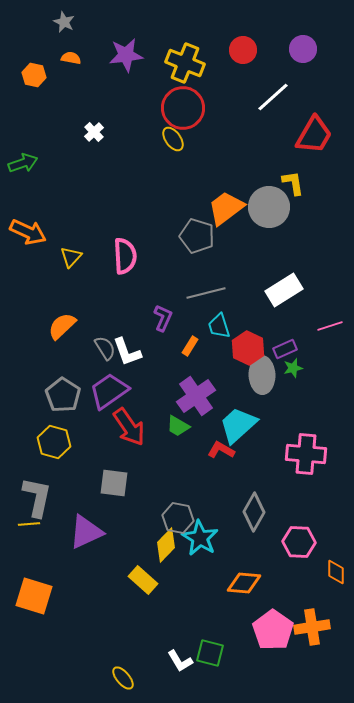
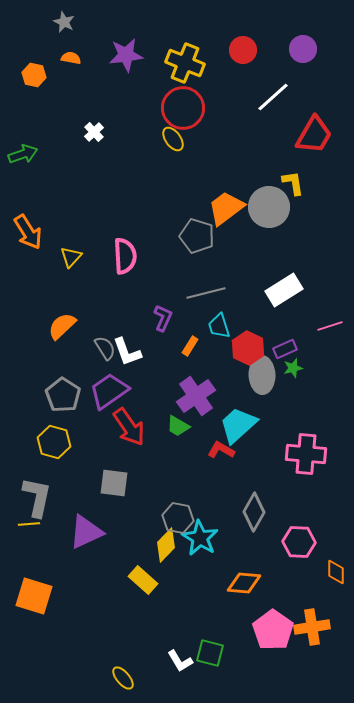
green arrow at (23, 163): moved 9 px up
orange arrow at (28, 232): rotated 33 degrees clockwise
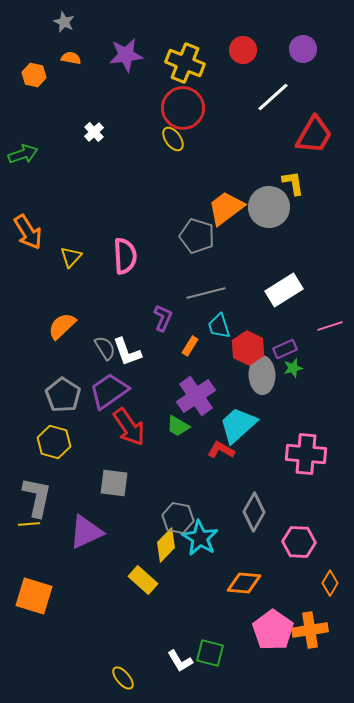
orange diamond at (336, 572): moved 6 px left, 11 px down; rotated 30 degrees clockwise
orange cross at (312, 627): moved 2 px left, 3 px down
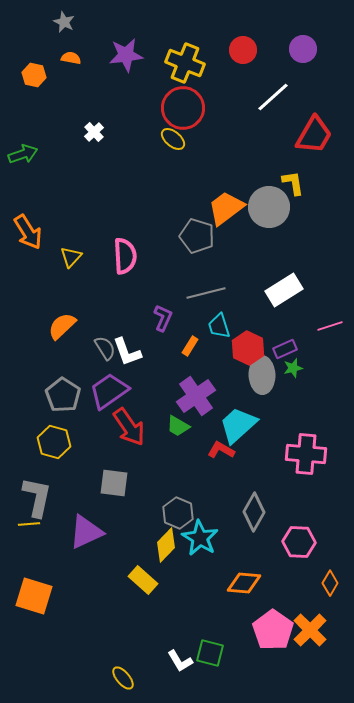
yellow ellipse at (173, 139): rotated 15 degrees counterclockwise
gray hexagon at (178, 518): moved 5 px up; rotated 12 degrees clockwise
orange cross at (310, 630): rotated 36 degrees counterclockwise
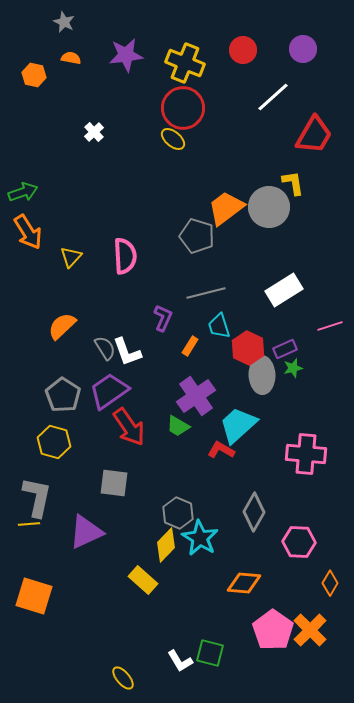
green arrow at (23, 154): moved 38 px down
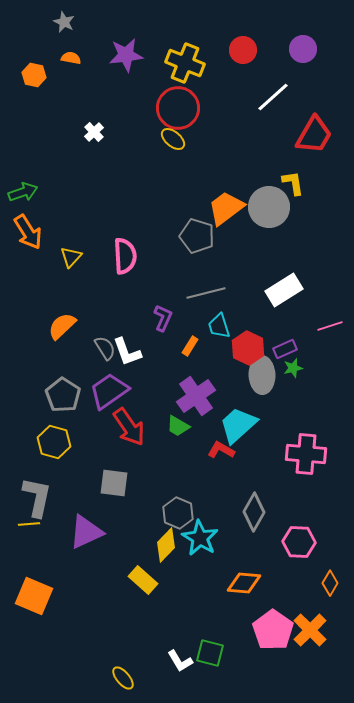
red circle at (183, 108): moved 5 px left
orange square at (34, 596): rotated 6 degrees clockwise
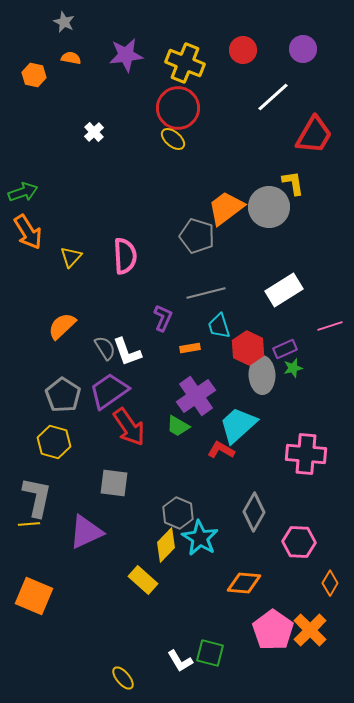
orange rectangle at (190, 346): moved 2 px down; rotated 48 degrees clockwise
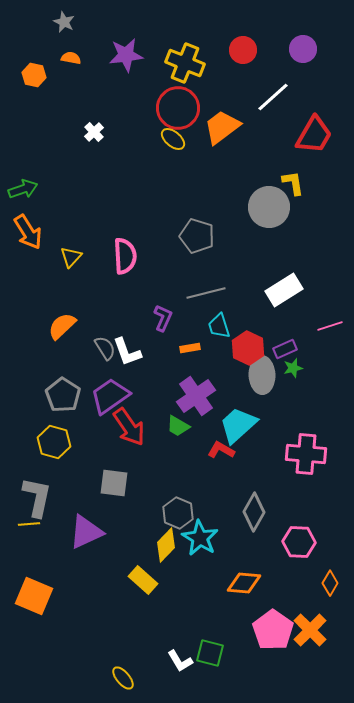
green arrow at (23, 192): moved 3 px up
orange trapezoid at (226, 208): moved 4 px left, 81 px up
purple trapezoid at (109, 391): moved 1 px right, 5 px down
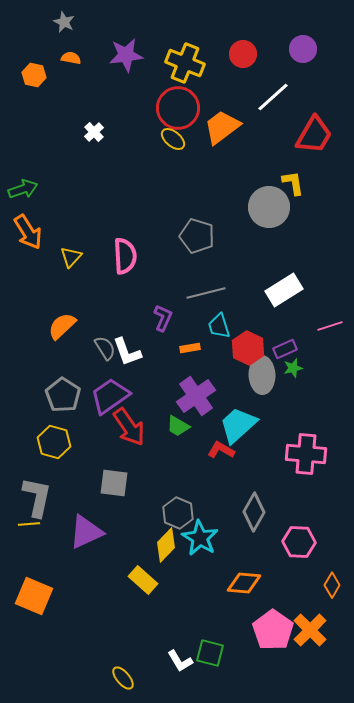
red circle at (243, 50): moved 4 px down
orange diamond at (330, 583): moved 2 px right, 2 px down
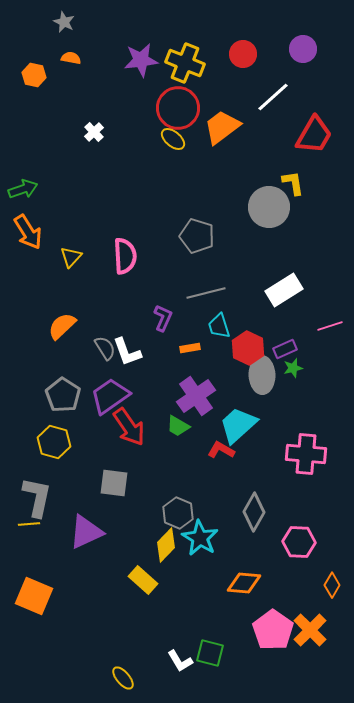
purple star at (126, 55): moved 15 px right, 5 px down
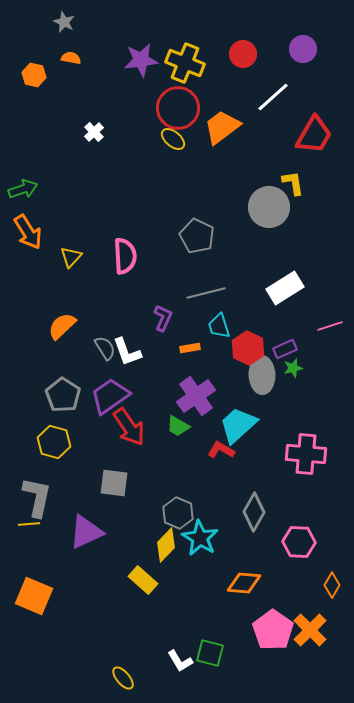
gray pentagon at (197, 236): rotated 8 degrees clockwise
white rectangle at (284, 290): moved 1 px right, 2 px up
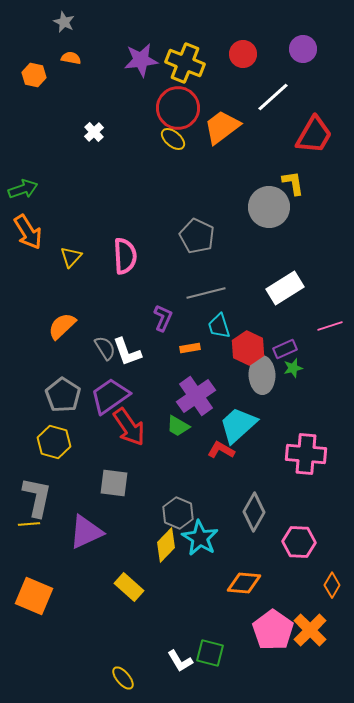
yellow rectangle at (143, 580): moved 14 px left, 7 px down
